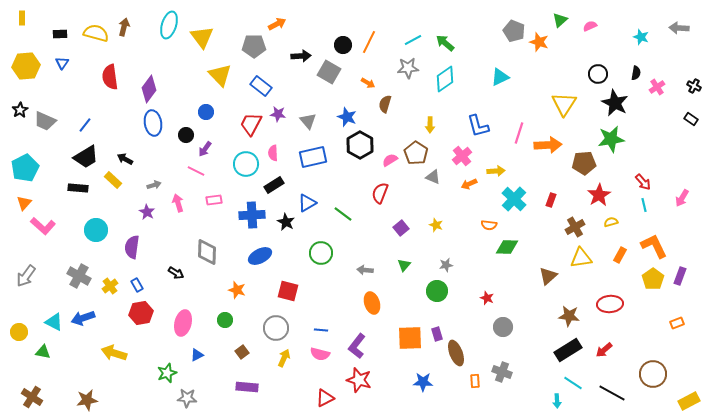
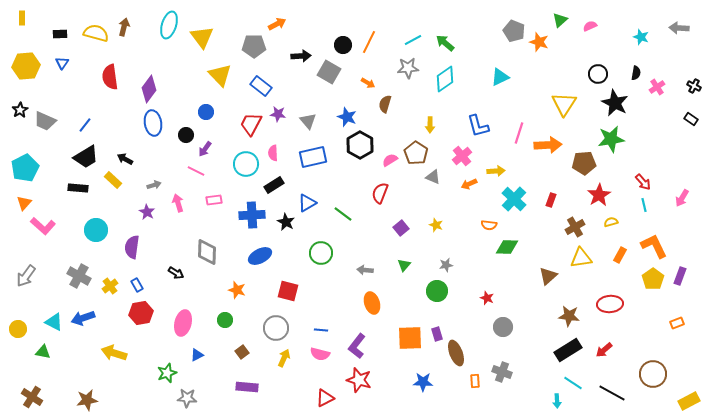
yellow circle at (19, 332): moved 1 px left, 3 px up
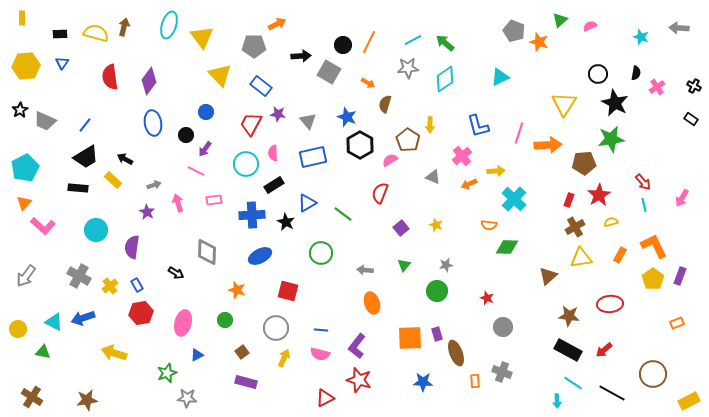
purple diamond at (149, 89): moved 8 px up
brown pentagon at (416, 153): moved 8 px left, 13 px up
red rectangle at (551, 200): moved 18 px right
black rectangle at (568, 350): rotated 60 degrees clockwise
purple rectangle at (247, 387): moved 1 px left, 5 px up; rotated 10 degrees clockwise
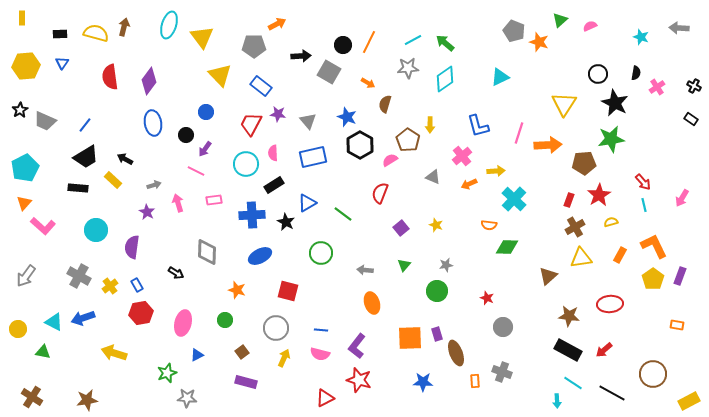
orange rectangle at (677, 323): moved 2 px down; rotated 32 degrees clockwise
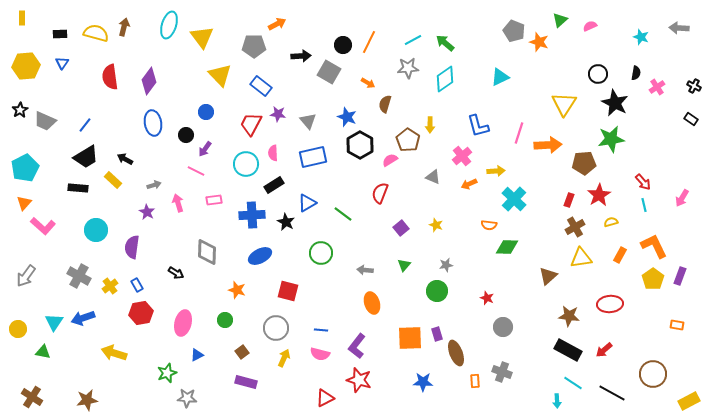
cyan triangle at (54, 322): rotated 36 degrees clockwise
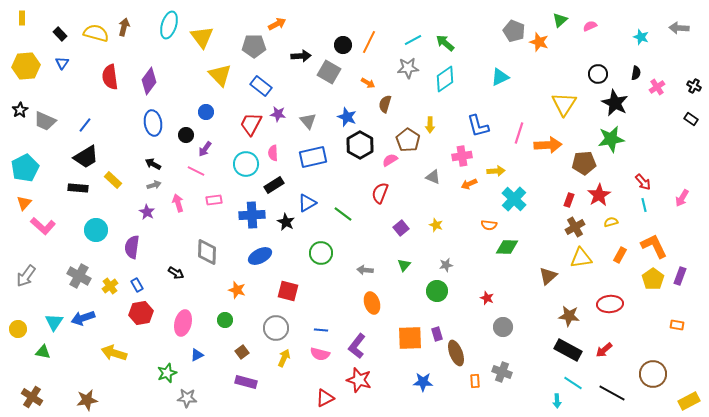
black rectangle at (60, 34): rotated 48 degrees clockwise
pink cross at (462, 156): rotated 30 degrees clockwise
black arrow at (125, 159): moved 28 px right, 5 px down
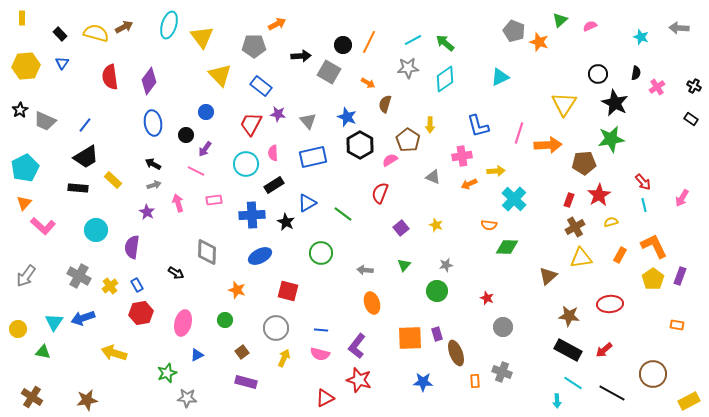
brown arrow at (124, 27): rotated 48 degrees clockwise
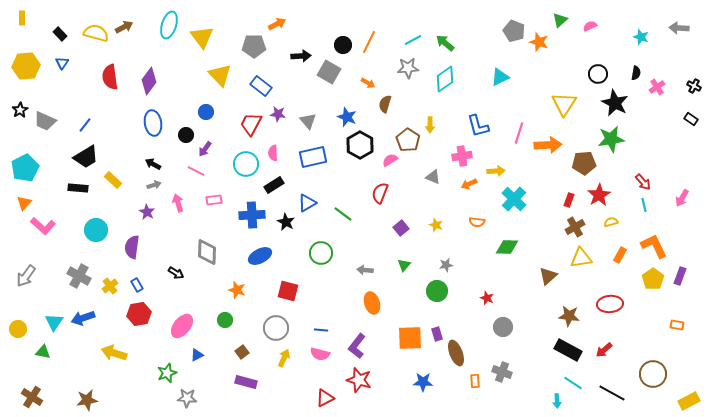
orange semicircle at (489, 225): moved 12 px left, 3 px up
red hexagon at (141, 313): moved 2 px left, 1 px down
pink ellipse at (183, 323): moved 1 px left, 3 px down; rotated 25 degrees clockwise
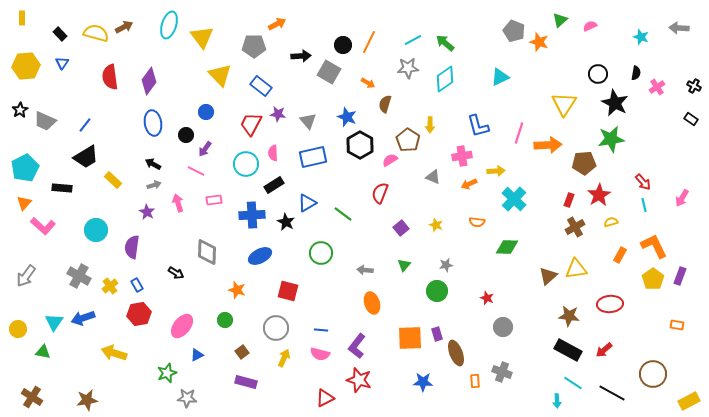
black rectangle at (78, 188): moved 16 px left
yellow triangle at (581, 258): moved 5 px left, 11 px down
